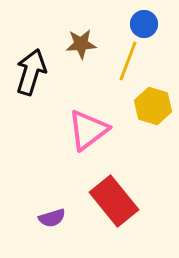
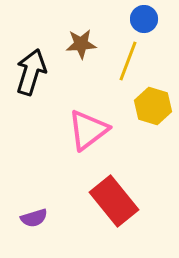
blue circle: moved 5 px up
purple semicircle: moved 18 px left
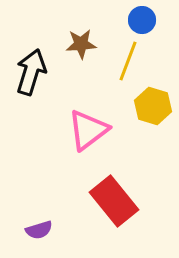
blue circle: moved 2 px left, 1 px down
purple semicircle: moved 5 px right, 12 px down
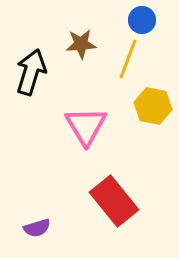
yellow line: moved 2 px up
yellow hexagon: rotated 6 degrees counterclockwise
pink triangle: moved 2 px left, 4 px up; rotated 24 degrees counterclockwise
purple semicircle: moved 2 px left, 2 px up
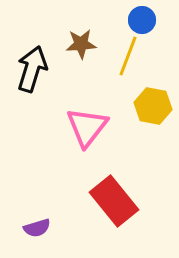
yellow line: moved 3 px up
black arrow: moved 1 px right, 3 px up
pink triangle: moved 1 px right, 1 px down; rotated 9 degrees clockwise
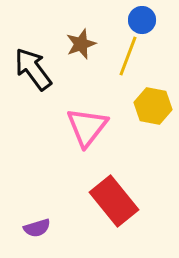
brown star: rotated 16 degrees counterclockwise
black arrow: moved 1 px right; rotated 54 degrees counterclockwise
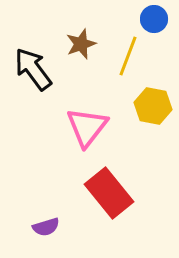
blue circle: moved 12 px right, 1 px up
red rectangle: moved 5 px left, 8 px up
purple semicircle: moved 9 px right, 1 px up
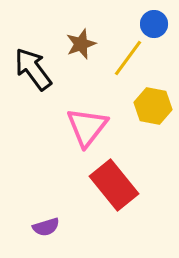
blue circle: moved 5 px down
yellow line: moved 2 px down; rotated 15 degrees clockwise
red rectangle: moved 5 px right, 8 px up
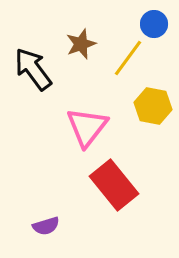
purple semicircle: moved 1 px up
